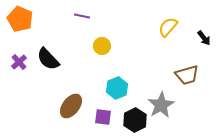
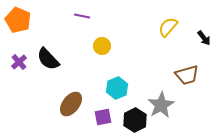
orange pentagon: moved 2 px left, 1 px down
brown ellipse: moved 2 px up
purple square: rotated 18 degrees counterclockwise
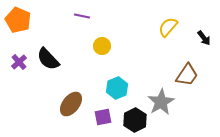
brown trapezoid: rotated 40 degrees counterclockwise
gray star: moved 3 px up
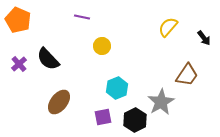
purple line: moved 1 px down
purple cross: moved 2 px down
brown ellipse: moved 12 px left, 2 px up
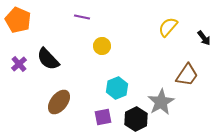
black hexagon: moved 1 px right, 1 px up
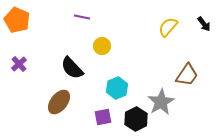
orange pentagon: moved 1 px left
black arrow: moved 14 px up
black semicircle: moved 24 px right, 9 px down
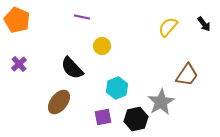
black hexagon: rotated 15 degrees clockwise
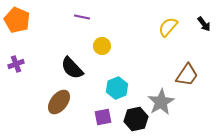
purple cross: moved 3 px left; rotated 21 degrees clockwise
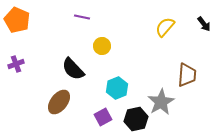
yellow semicircle: moved 3 px left
black semicircle: moved 1 px right, 1 px down
brown trapezoid: rotated 30 degrees counterclockwise
purple square: rotated 18 degrees counterclockwise
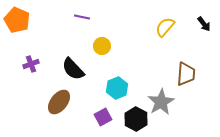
purple cross: moved 15 px right
brown trapezoid: moved 1 px left, 1 px up
black hexagon: rotated 20 degrees counterclockwise
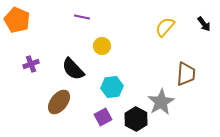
cyan hexagon: moved 5 px left, 1 px up; rotated 15 degrees clockwise
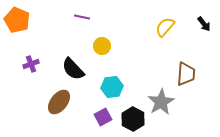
black hexagon: moved 3 px left
